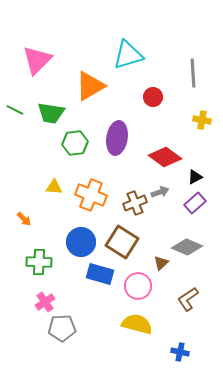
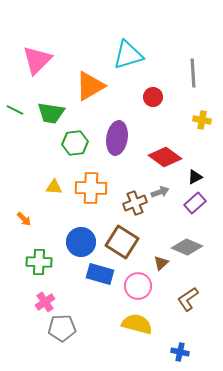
orange cross: moved 7 px up; rotated 20 degrees counterclockwise
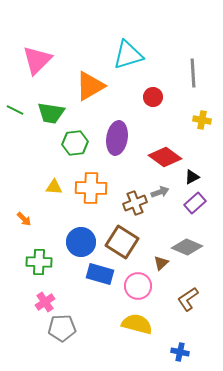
black triangle: moved 3 px left
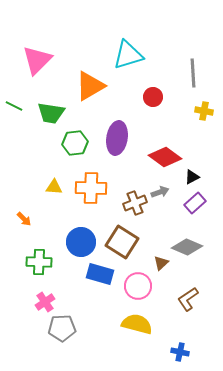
green line: moved 1 px left, 4 px up
yellow cross: moved 2 px right, 9 px up
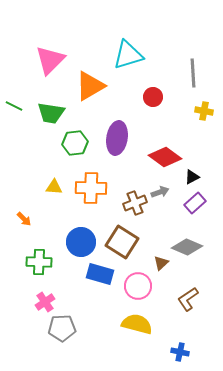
pink triangle: moved 13 px right
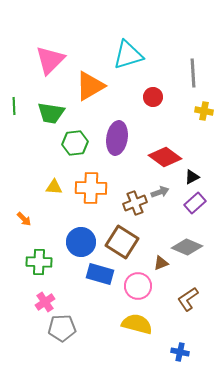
green line: rotated 60 degrees clockwise
brown triangle: rotated 21 degrees clockwise
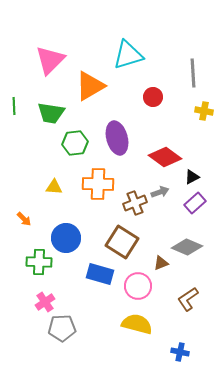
purple ellipse: rotated 24 degrees counterclockwise
orange cross: moved 7 px right, 4 px up
blue circle: moved 15 px left, 4 px up
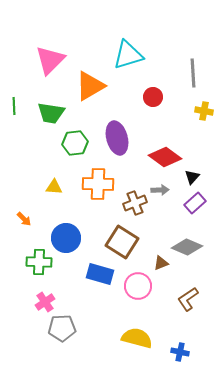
black triangle: rotated 21 degrees counterclockwise
gray arrow: moved 2 px up; rotated 18 degrees clockwise
yellow semicircle: moved 14 px down
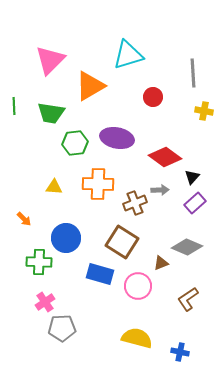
purple ellipse: rotated 64 degrees counterclockwise
